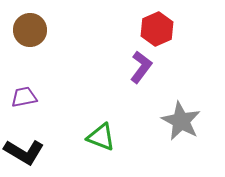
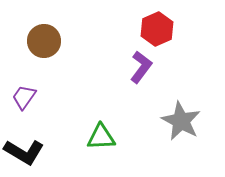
brown circle: moved 14 px right, 11 px down
purple trapezoid: rotated 44 degrees counterclockwise
green triangle: rotated 24 degrees counterclockwise
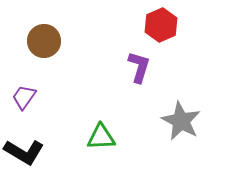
red hexagon: moved 4 px right, 4 px up
purple L-shape: moved 2 px left; rotated 20 degrees counterclockwise
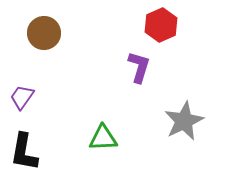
brown circle: moved 8 px up
purple trapezoid: moved 2 px left
gray star: moved 3 px right; rotated 18 degrees clockwise
green triangle: moved 2 px right, 1 px down
black L-shape: rotated 69 degrees clockwise
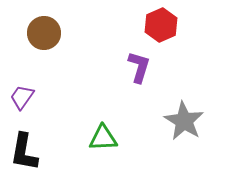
gray star: rotated 15 degrees counterclockwise
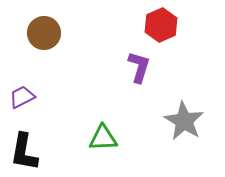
purple trapezoid: rotated 28 degrees clockwise
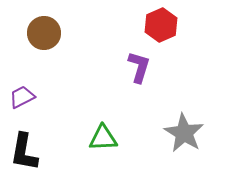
gray star: moved 12 px down
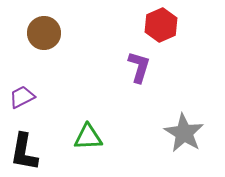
green triangle: moved 15 px left, 1 px up
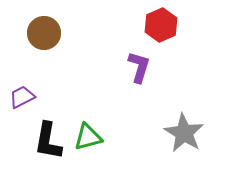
green triangle: rotated 12 degrees counterclockwise
black L-shape: moved 24 px right, 11 px up
